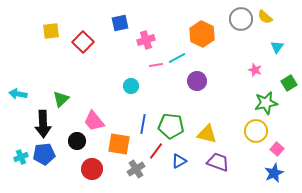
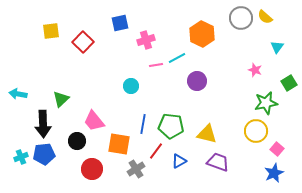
gray circle: moved 1 px up
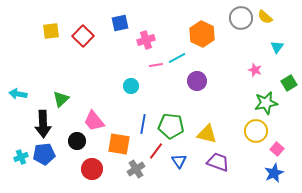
red square: moved 6 px up
blue triangle: rotated 35 degrees counterclockwise
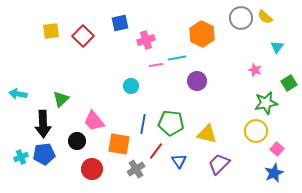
cyan line: rotated 18 degrees clockwise
green pentagon: moved 3 px up
purple trapezoid: moved 1 px right, 2 px down; rotated 65 degrees counterclockwise
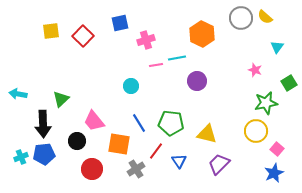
blue line: moved 4 px left, 1 px up; rotated 42 degrees counterclockwise
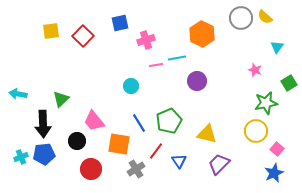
green pentagon: moved 2 px left, 2 px up; rotated 30 degrees counterclockwise
red circle: moved 1 px left
